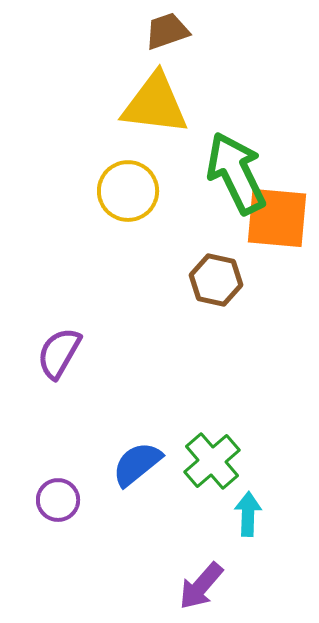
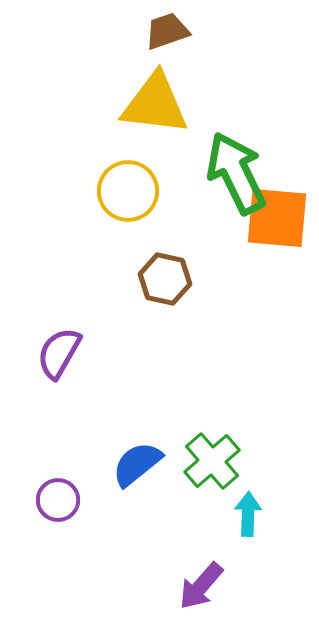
brown hexagon: moved 51 px left, 1 px up
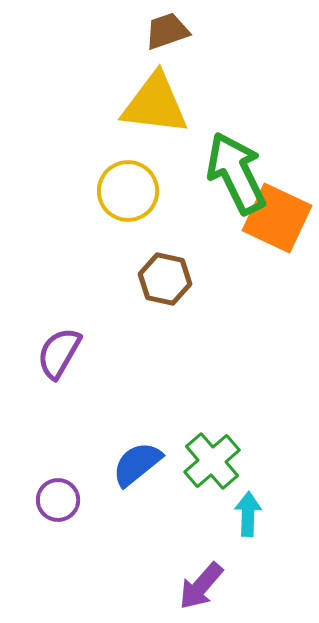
orange square: rotated 20 degrees clockwise
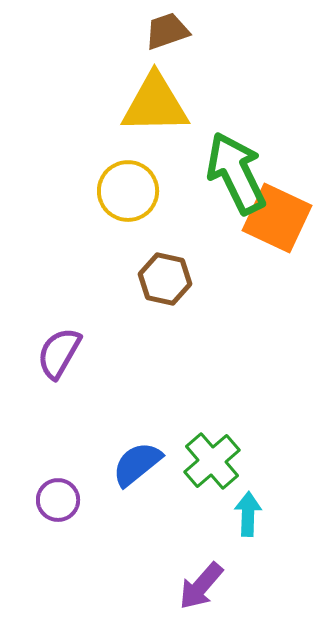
yellow triangle: rotated 8 degrees counterclockwise
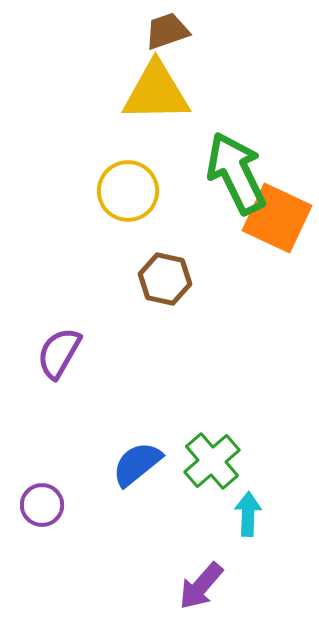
yellow triangle: moved 1 px right, 12 px up
purple circle: moved 16 px left, 5 px down
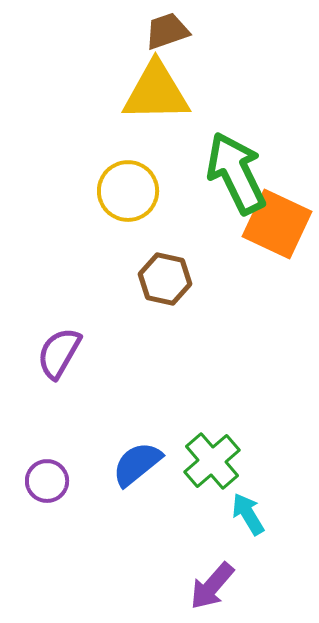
orange square: moved 6 px down
purple circle: moved 5 px right, 24 px up
cyan arrow: rotated 33 degrees counterclockwise
purple arrow: moved 11 px right
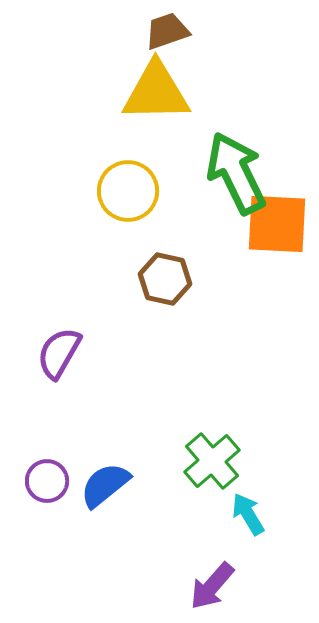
orange square: rotated 22 degrees counterclockwise
blue semicircle: moved 32 px left, 21 px down
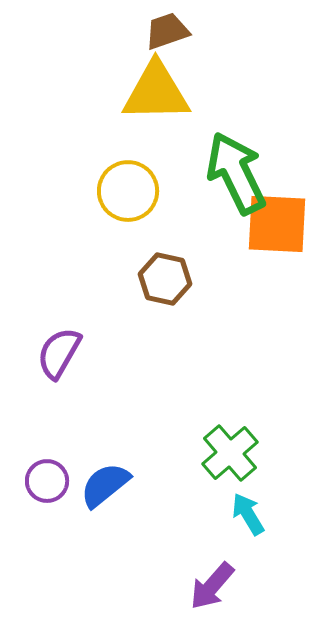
green cross: moved 18 px right, 8 px up
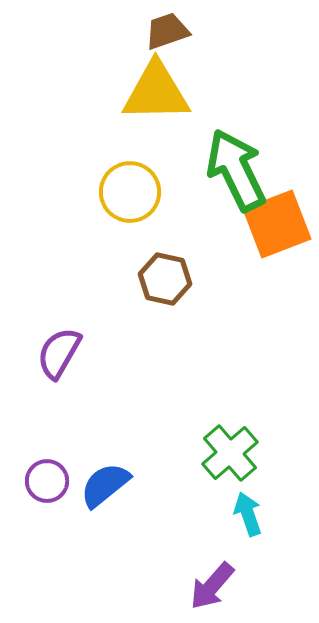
green arrow: moved 3 px up
yellow circle: moved 2 px right, 1 px down
orange square: rotated 24 degrees counterclockwise
cyan arrow: rotated 12 degrees clockwise
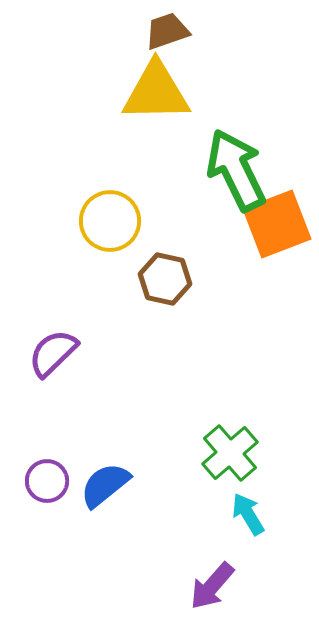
yellow circle: moved 20 px left, 29 px down
purple semicircle: moved 6 px left; rotated 16 degrees clockwise
cyan arrow: rotated 12 degrees counterclockwise
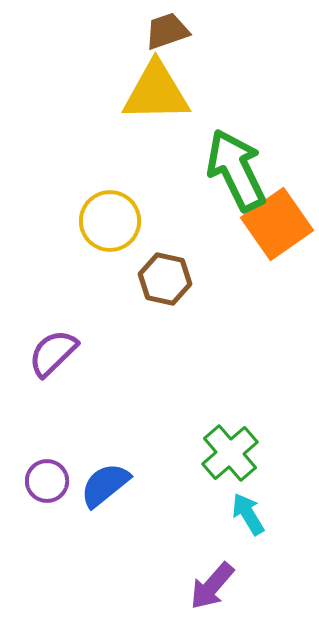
orange square: rotated 14 degrees counterclockwise
